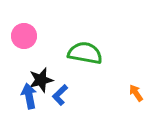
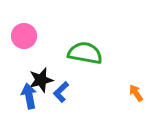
blue L-shape: moved 1 px right, 3 px up
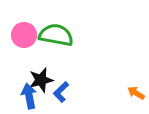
pink circle: moved 1 px up
green semicircle: moved 29 px left, 18 px up
orange arrow: rotated 24 degrees counterclockwise
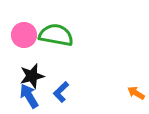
black star: moved 9 px left, 4 px up
blue arrow: rotated 20 degrees counterclockwise
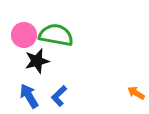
black star: moved 5 px right, 15 px up
blue L-shape: moved 2 px left, 4 px down
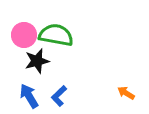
orange arrow: moved 10 px left
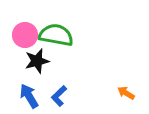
pink circle: moved 1 px right
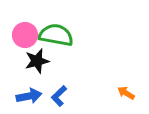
blue arrow: rotated 110 degrees clockwise
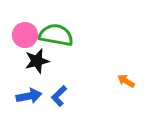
orange arrow: moved 12 px up
